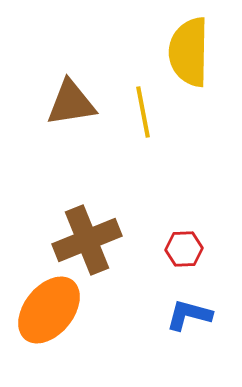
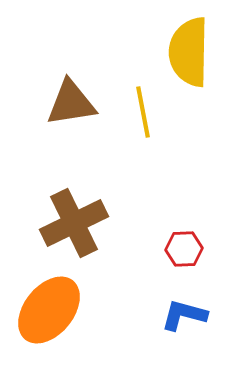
brown cross: moved 13 px left, 17 px up; rotated 4 degrees counterclockwise
blue L-shape: moved 5 px left
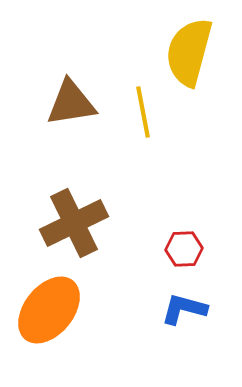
yellow semicircle: rotated 14 degrees clockwise
blue L-shape: moved 6 px up
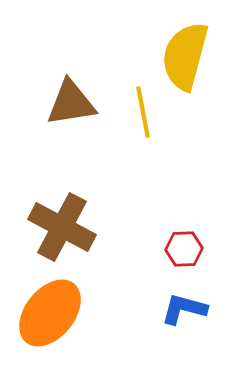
yellow semicircle: moved 4 px left, 4 px down
brown cross: moved 12 px left, 4 px down; rotated 36 degrees counterclockwise
orange ellipse: moved 1 px right, 3 px down
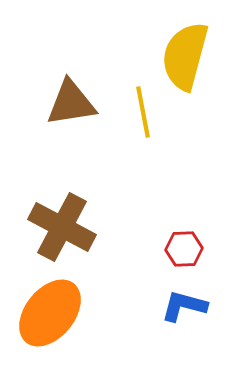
blue L-shape: moved 3 px up
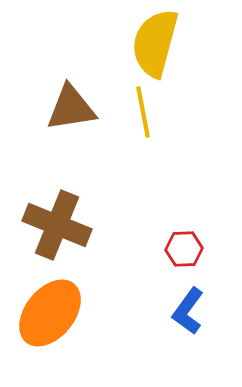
yellow semicircle: moved 30 px left, 13 px up
brown triangle: moved 5 px down
brown cross: moved 5 px left, 2 px up; rotated 6 degrees counterclockwise
blue L-shape: moved 4 px right, 5 px down; rotated 69 degrees counterclockwise
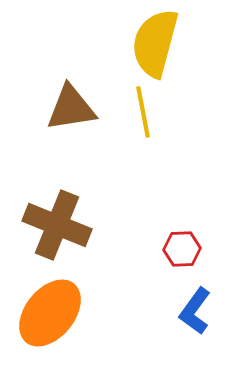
red hexagon: moved 2 px left
blue L-shape: moved 7 px right
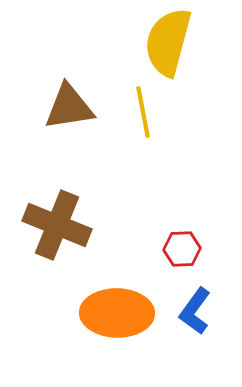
yellow semicircle: moved 13 px right, 1 px up
brown triangle: moved 2 px left, 1 px up
orange ellipse: moved 67 px right; rotated 52 degrees clockwise
